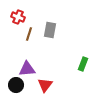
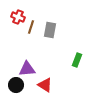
brown line: moved 2 px right, 7 px up
green rectangle: moved 6 px left, 4 px up
red triangle: rotated 35 degrees counterclockwise
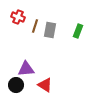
brown line: moved 4 px right, 1 px up
green rectangle: moved 1 px right, 29 px up
purple triangle: moved 1 px left
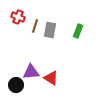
purple triangle: moved 5 px right, 3 px down
red triangle: moved 6 px right, 7 px up
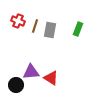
red cross: moved 4 px down
green rectangle: moved 2 px up
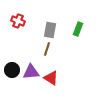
brown line: moved 12 px right, 23 px down
black circle: moved 4 px left, 15 px up
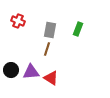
black circle: moved 1 px left
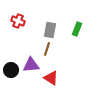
green rectangle: moved 1 px left
purple triangle: moved 7 px up
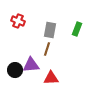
black circle: moved 4 px right
red triangle: rotated 35 degrees counterclockwise
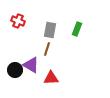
purple triangle: rotated 36 degrees clockwise
